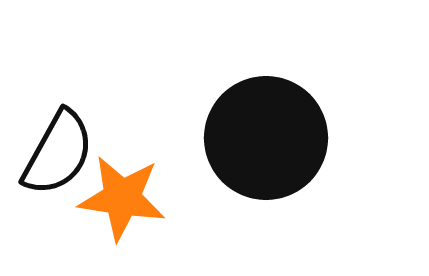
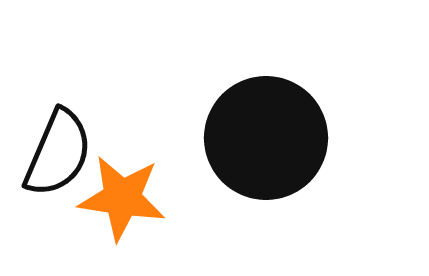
black semicircle: rotated 6 degrees counterclockwise
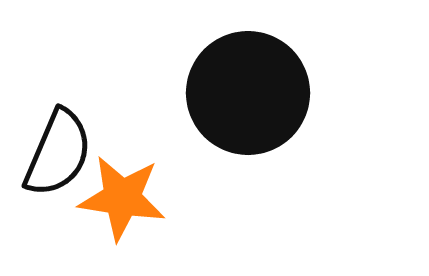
black circle: moved 18 px left, 45 px up
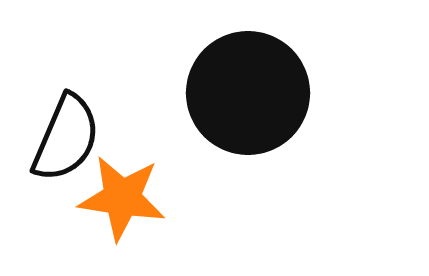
black semicircle: moved 8 px right, 15 px up
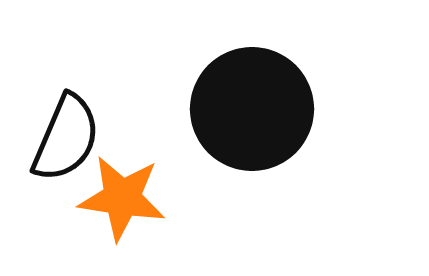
black circle: moved 4 px right, 16 px down
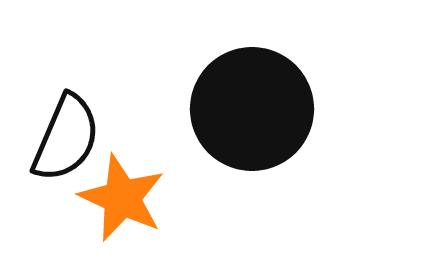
orange star: rotated 16 degrees clockwise
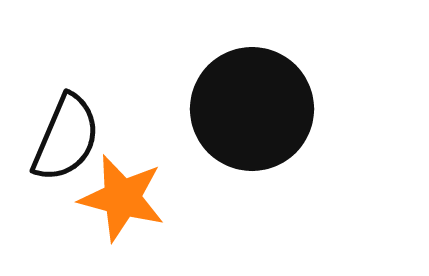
orange star: rotated 10 degrees counterclockwise
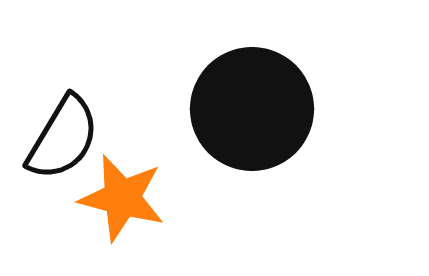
black semicircle: moved 3 px left; rotated 8 degrees clockwise
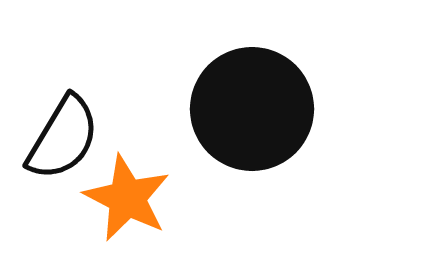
orange star: moved 5 px right; rotated 12 degrees clockwise
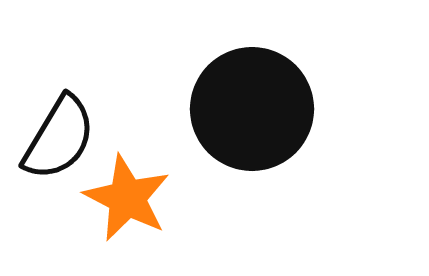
black semicircle: moved 4 px left
